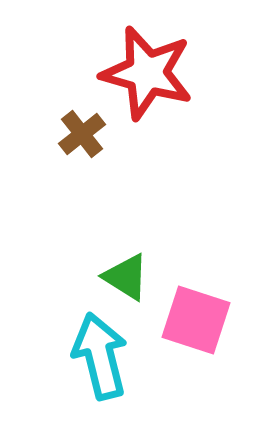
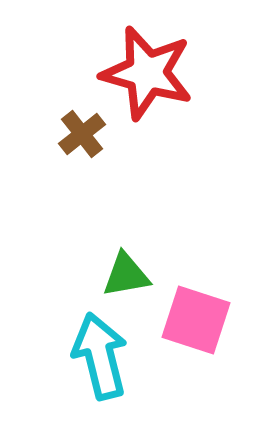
green triangle: moved 2 px up; rotated 42 degrees counterclockwise
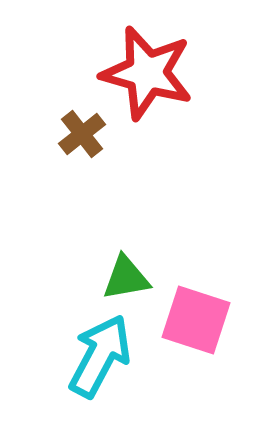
green triangle: moved 3 px down
cyan arrow: rotated 42 degrees clockwise
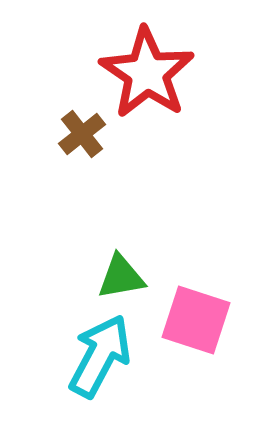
red star: rotated 18 degrees clockwise
green triangle: moved 5 px left, 1 px up
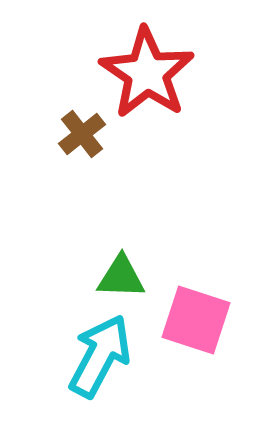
green triangle: rotated 12 degrees clockwise
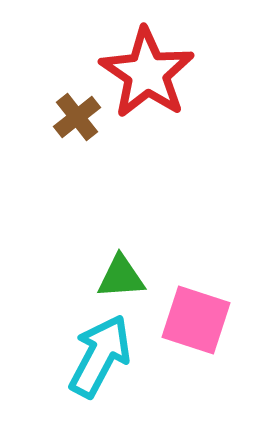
brown cross: moved 5 px left, 17 px up
green triangle: rotated 6 degrees counterclockwise
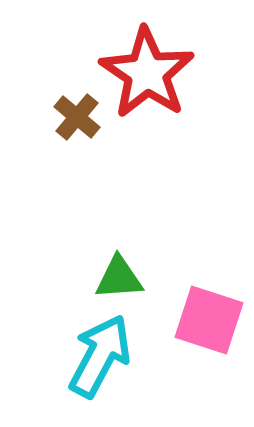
brown cross: rotated 12 degrees counterclockwise
green triangle: moved 2 px left, 1 px down
pink square: moved 13 px right
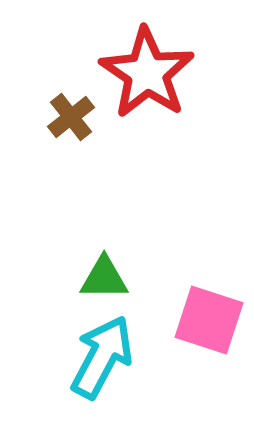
brown cross: moved 6 px left; rotated 12 degrees clockwise
green triangle: moved 15 px left; rotated 4 degrees clockwise
cyan arrow: moved 2 px right, 1 px down
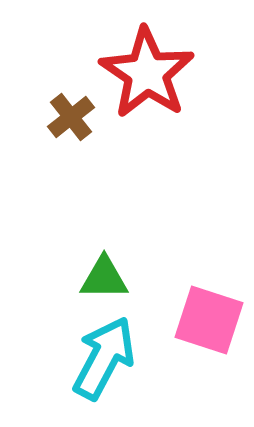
cyan arrow: moved 2 px right, 1 px down
